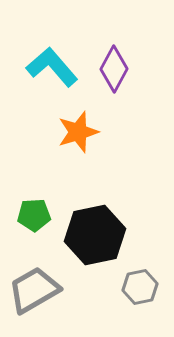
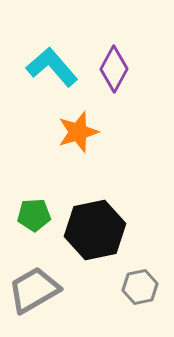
black hexagon: moved 5 px up
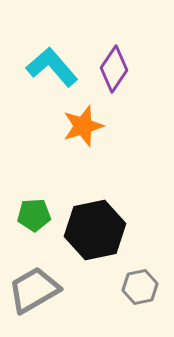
purple diamond: rotated 6 degrees clockwise
orange star: moved 5 px right, 6 px up
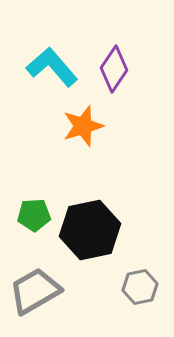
black hexagon: moved 5 px left
gray trapezoid: moved 1 px right, 1 px down
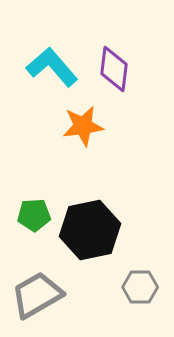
purple diamond: rotated 27 degrees counterclockwise
orange star: rotated 9 degrees clockwise
gray hexagon: rotated 12 degrees clockwise
gray trapezoid: moved 2 px right, 4 px down
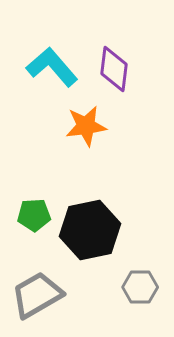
orange star: moved 3 px right
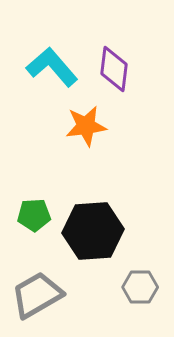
black hexagon: moved 3 px right, 1 px down; rotated 8 degrees clockwise
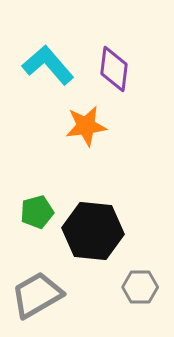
cyan L-shape: moved 4 px left, 2 px up
green pentagon: moved 3 px right, 3 px up; rotated 12 degrees counterclockwise
black hexagon: rotated 10 degrees clockwise
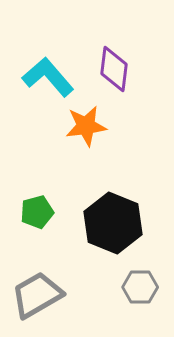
cyan L-shape: moved 12 px down
black hexagon: moved 20 px right, 8 px up; rotated 16 degrees clockwise
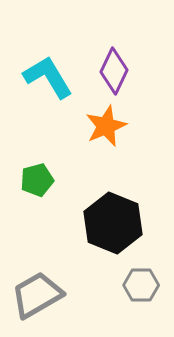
purple diamond: moved 2 px down; rotated 18 degrees clockwise
cyan L-shape: rotated 10 degrees clockwise
orange star: moved 20 px right; rotated 15 degrees counterclockwise
green pentagon: moved 32 px up
gray hexagon: moved 1 px right, 2 px up
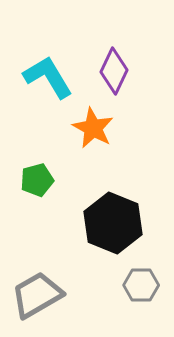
orange star: moved 13 px left, 2 px down; rotated 21 degrees counterclockwise
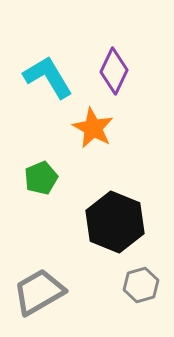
green pentagon: moved 4 px right, 2 px up; rotated 8 degrees counterclockwise
black hexagon: moved 2 px right, 1 px up
gray hexagon: rotated 16 degrees counterclockwise
gray trapezoid: moved 2 px right, 3 px up
